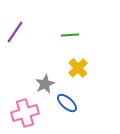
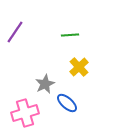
yellow cross: moved 1 px right, 1 px up
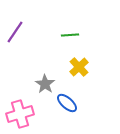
gray star: rotated 12 degrees counterclockwise
pink cross: moved 5 px left, 1 px down
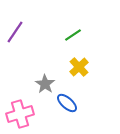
green line: moved 3 px right; rotated 30 degrees counterclockwise
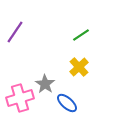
green line: moved 8 px right
pink cross: moved 16 px up
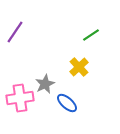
green line: moved 10 px right
gray star: rotated 12 degrees clockwise
pink cross: rotated 8 degrees clockwise
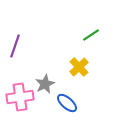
purple line: moved 14 px down; rotated 15 degrees counterclockwise
pink cross: moved 1 px up
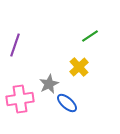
green line: moved 1 px left, 1 px down
purple line: moved 1 px up
gray star: moved 4 px right
pink cross: moved 2 px down
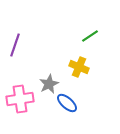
yellow cross: rotated 24 degrees counterclockwise
